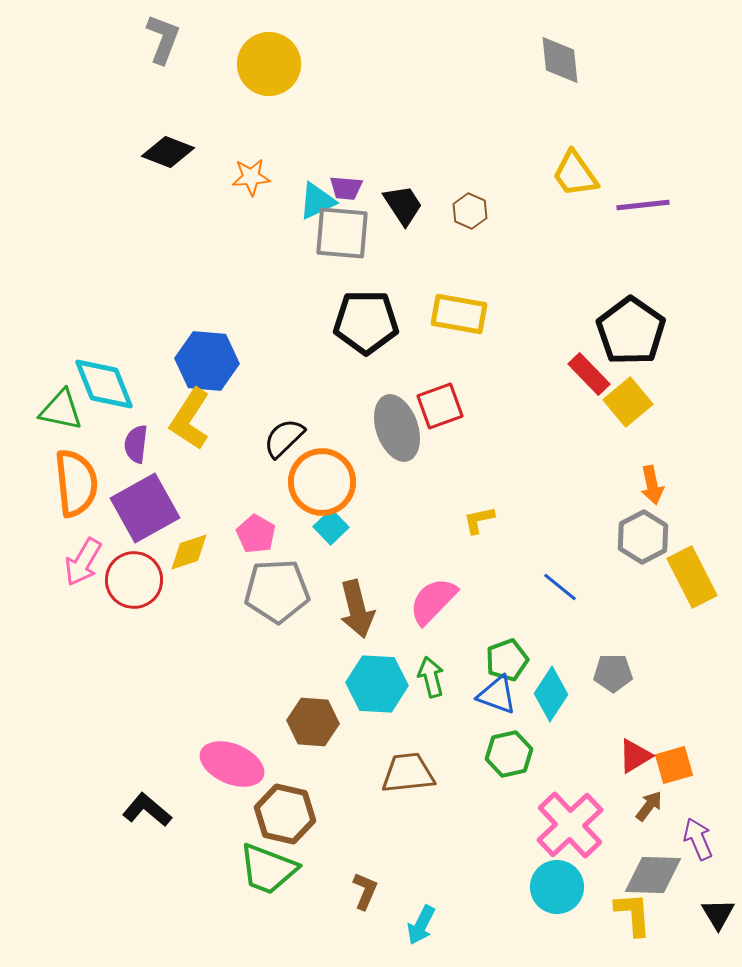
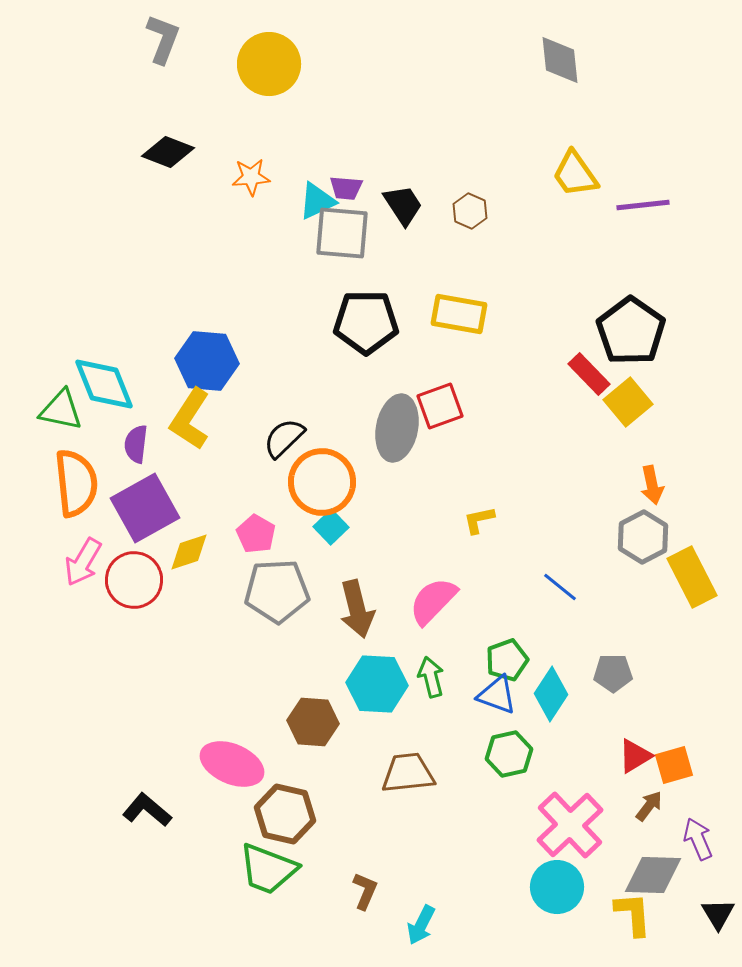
gray ellipse at (397, 428): rotated 30 degrees clockwise
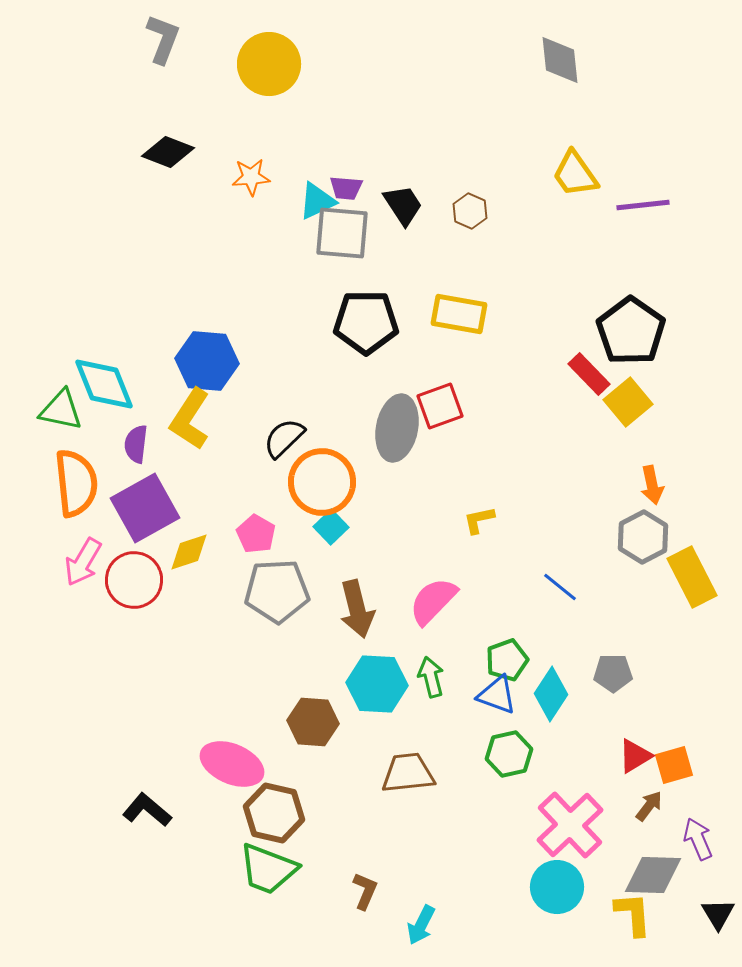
brown hexagon at (285, 814): moved 11 px left, 1 px up
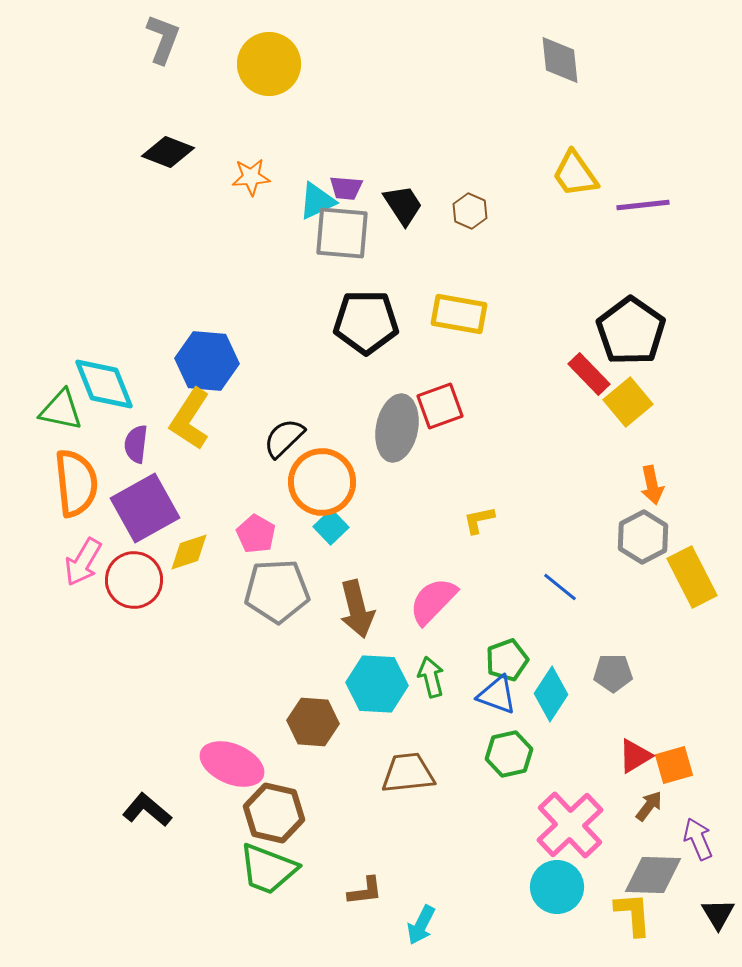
brown L-shape at (365, 891): rotated 60 degrees clockwise
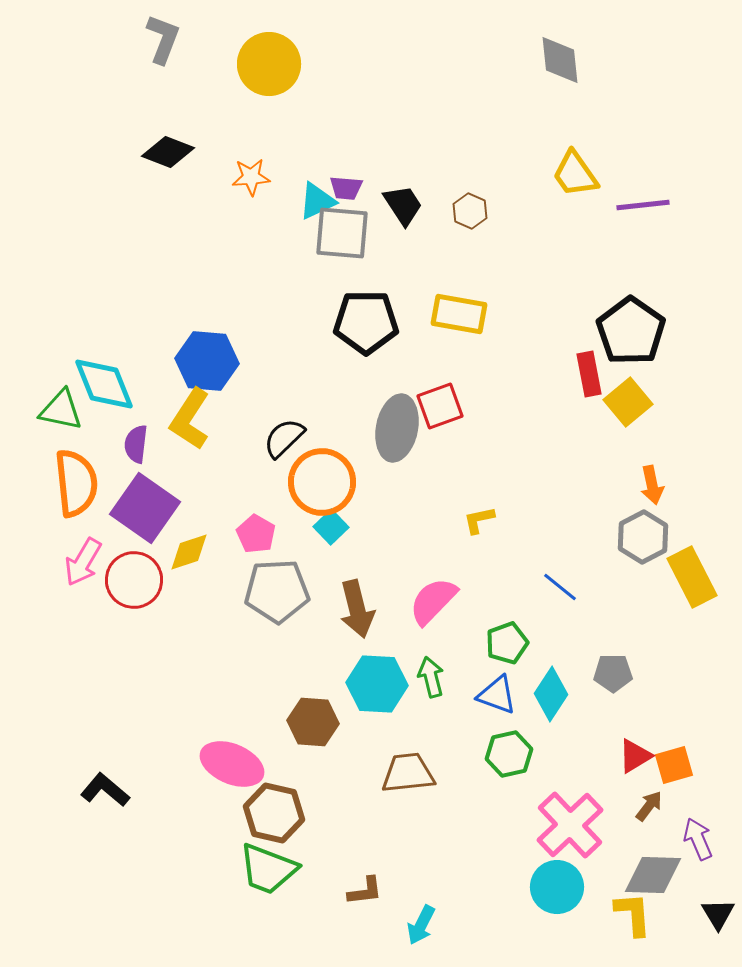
red rectangle at (589, 374): rotated 33 degrees clockwise
purple square at (145, 508): rotated 26 degrees counterclockwise
green pentagon at (507, 660): moved 17 px up
black L-shape at (147, 810): moved 42 px left, 20 px up
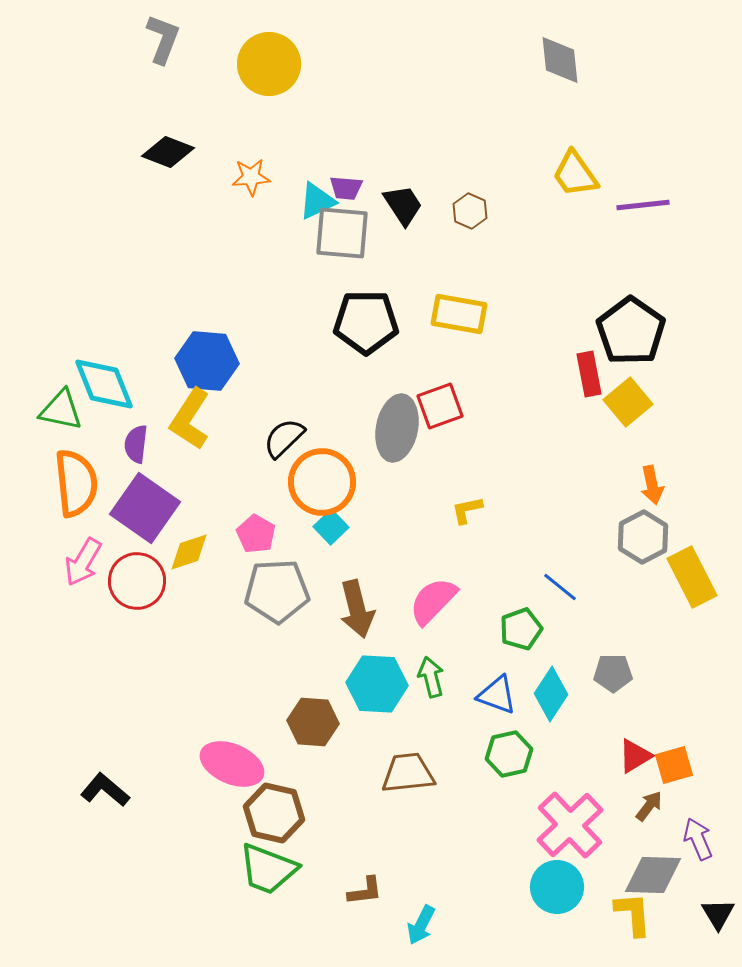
yellow L-shape at (479, 520): moved 12 px left, 10 px up
red circle at (134, 580): moved 3 px right, 1 px down
green pentagon at (507, 643): moved 14 px right, 14 px up
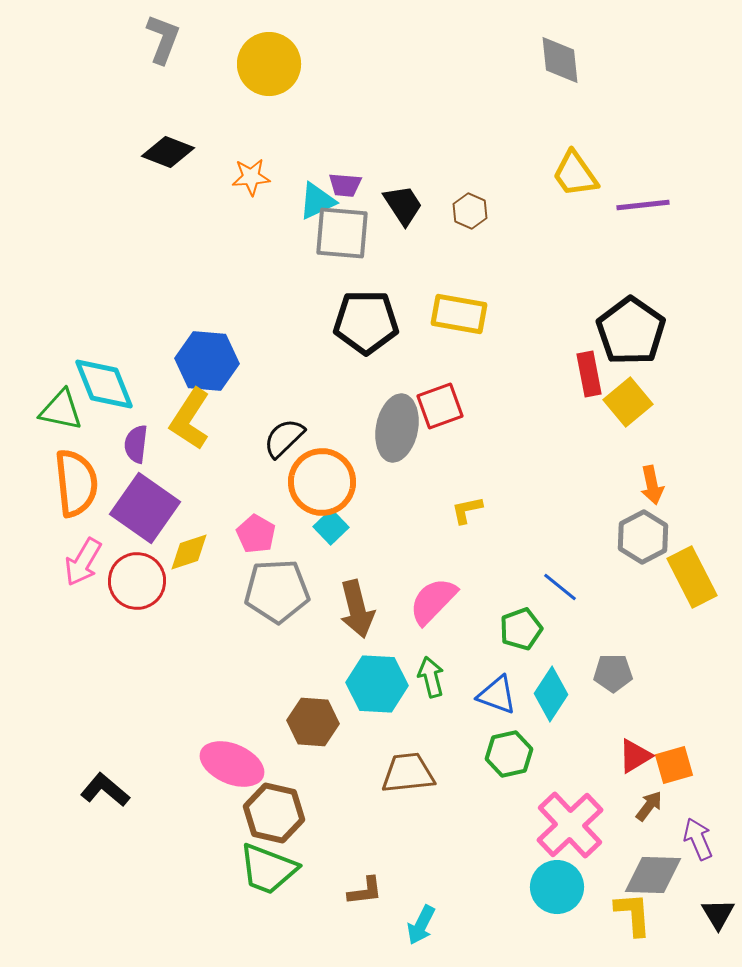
purple trapezoid at (346, 188): moved 1 px left, 3 px up
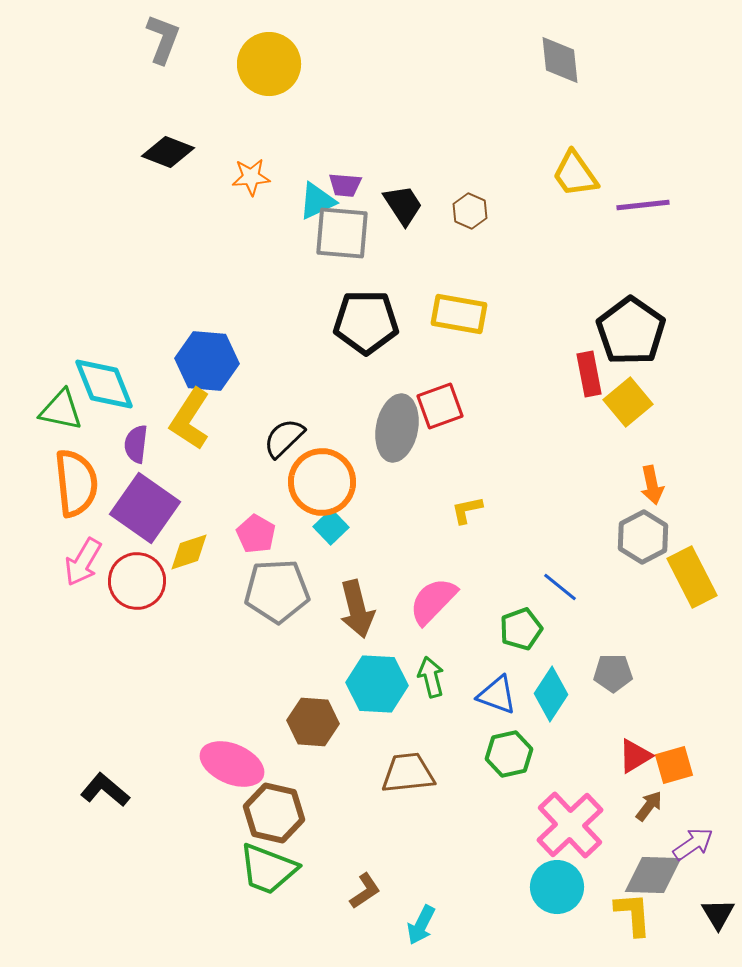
purple arrow at (698, 839): moved 5 px left, 5 px down; rotated 78 degrees clockwise
brown L-shape at (365, 891): rotated 27 degrees counterclockwise
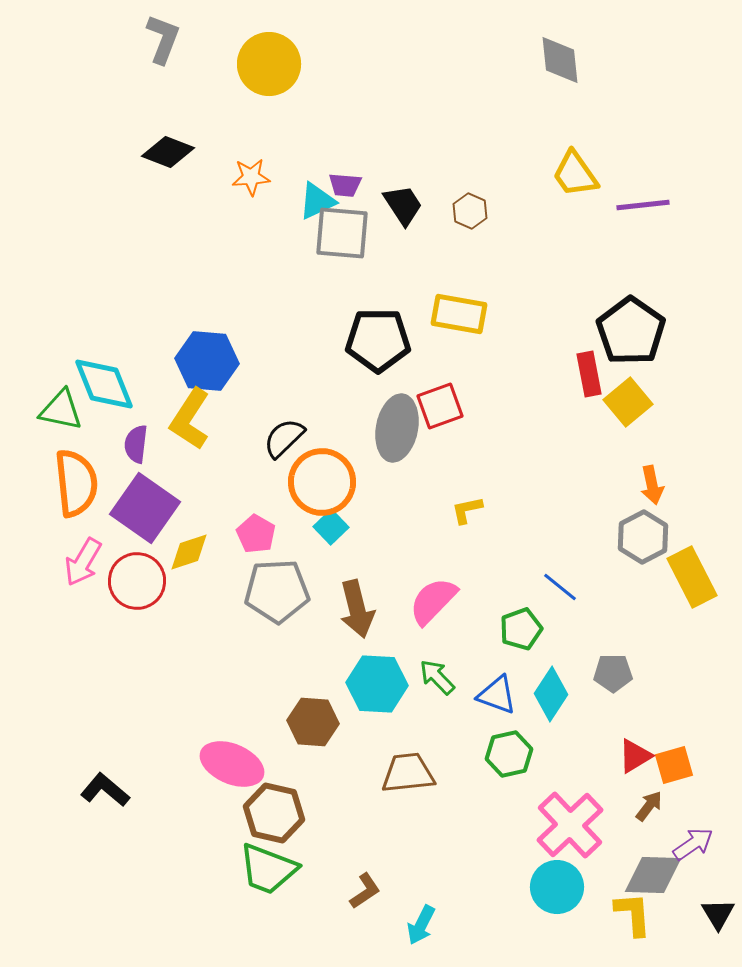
black pentagon at (366, 322): moved 12 px right, 18 px down
green arrow at (431, 677): moved 6 px right; rotated 30 degrees counterclockwise
